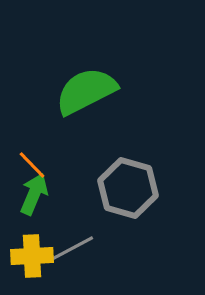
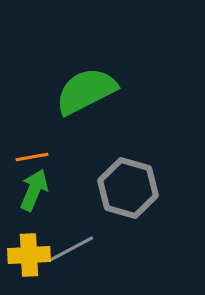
orange line: moved 8 px up; rotated 56 degrees counterclockwise
green arrow: moved 4 px up
yellow cross: moved 3 px left, 1 px up
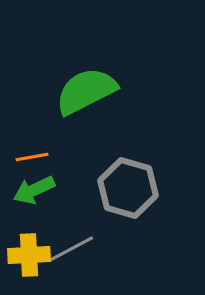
green arrow: rotated 138 degrees counterclockwise
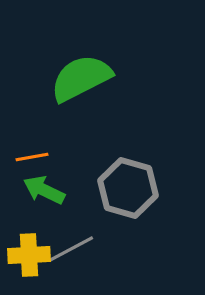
green semicircle: moved 5 px left, 13 px up
green arrow: moved 10 px right; rotated 51 degrees clockwise
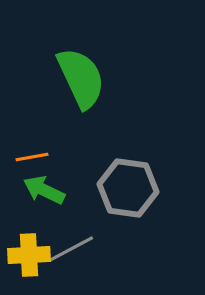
green semicircle: rotated 92 degrees clockwise
gray hexagon: rotated 8 degrees counterclockwise
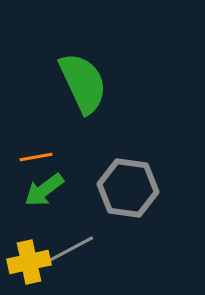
green semicircle: moved 2 px right, 5 px down
orange line: moved 4 px right
green arrow: rotated 63 degrees counterclockwise
yellow cross: moved 7 px down; rotated 9 degrees counterclockwise
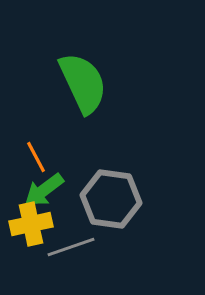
orange line: rotated 72 degrees clockwise
gray hexagon: moved 17 px left, 11 px down
gray line: moved 2 px up; rotated 9 degrees clockwise
yellow cross: moved 2 px right, 38 px up
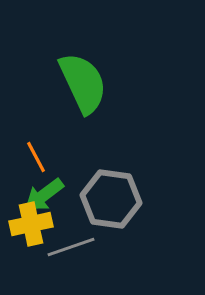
green arrow: moved 5 px down
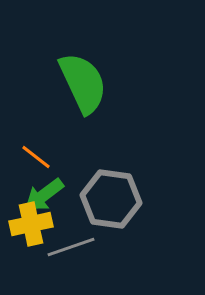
orange line: rotated 24 degrees counterclockwise
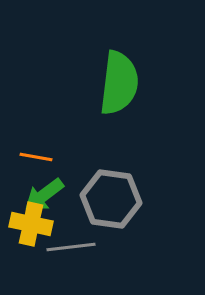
green semicircle: moved 36 px right; rotated 32 degrees clockwise
orange line: rotated 28 degrees counterclockwise
yellow cross: rotated 24 degrees clockwise
gray line: rotated 12 degrees clockwise
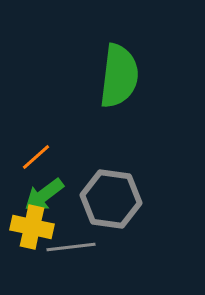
green semicircle: moved 7 px up
orange line: rotated 52 degrees counterclockwise
yellow cross: moved 1 px right, 3 px down
